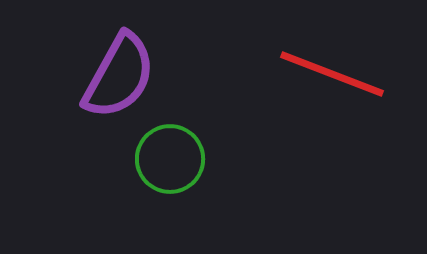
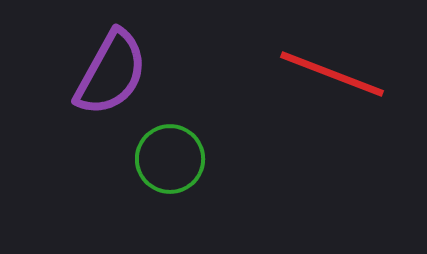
purple semicircle: moved 8 px left, 3 px up
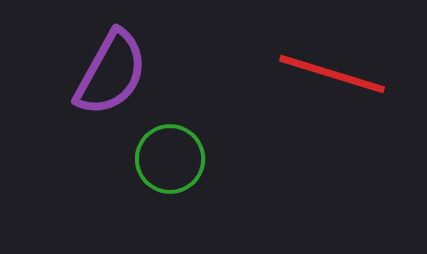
red line: rotated 4 degrees counterclockwise
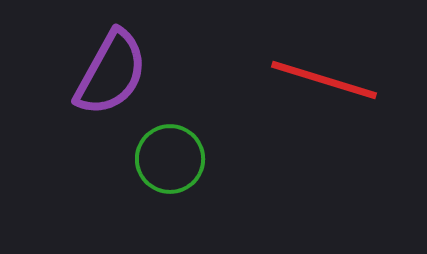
red line: moved 8 px left, 6 px down
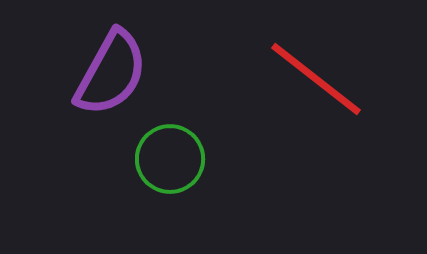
red line: moved 8 px left, 1 px up; rotated 21 degrees clockwise
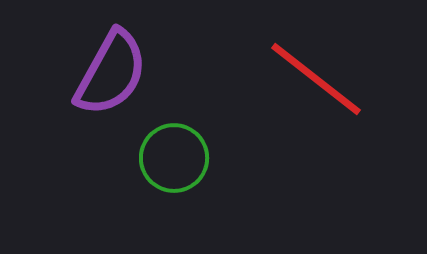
green circle: moved 4 px right, 1 px up
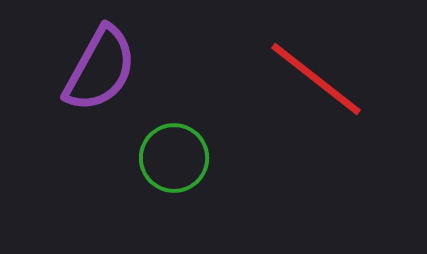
purple semicircle: moved 11 px left, 4 px up
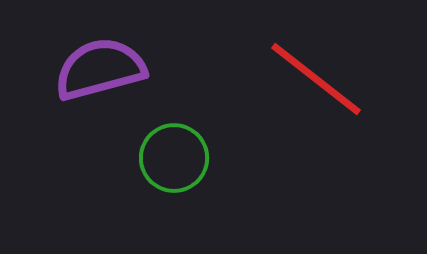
purple semicircle: rotated 134 degrees counterclockwise
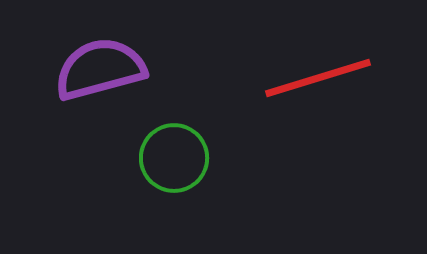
red line: moved 2 px right, 1 px up; rotated 55 degrees counterclockwise
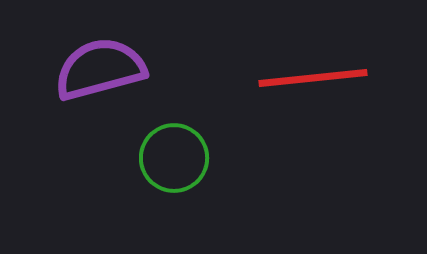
red line: moved 5 px left; rotated 11 degrees clockwise
